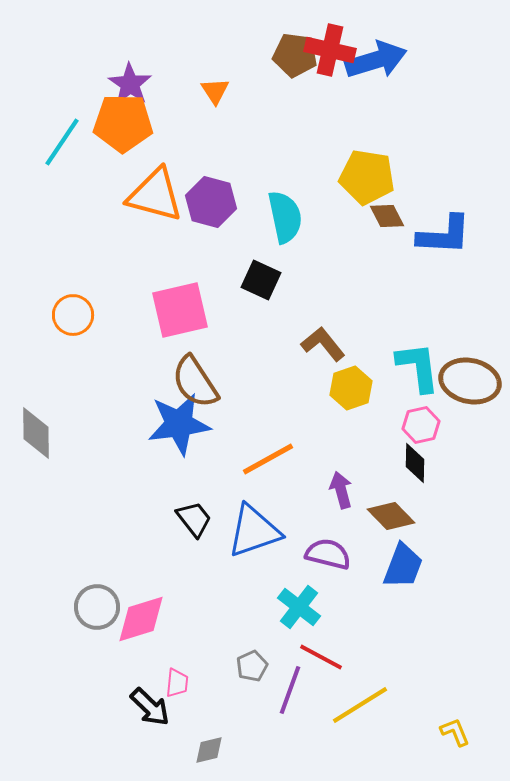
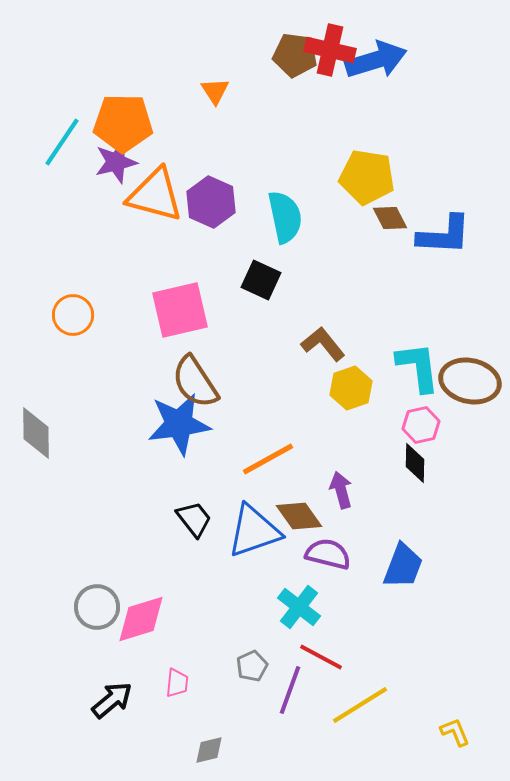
purple star at (130, 84): moved 14 px left, 78 px down; rotated 24 degrees clockwise
purple hexagon at (211, 202): rotated 9 degrees clockwise
brown diamond at (387, 216): moved 3 px right, 2 px down
brown diamond at (391, 516): moved 92 px left; rotated 9 degrees clockwise
black arrow at (150, 707): moved 38 px left, 7 px up; rotated 84 degrees counterclockwise
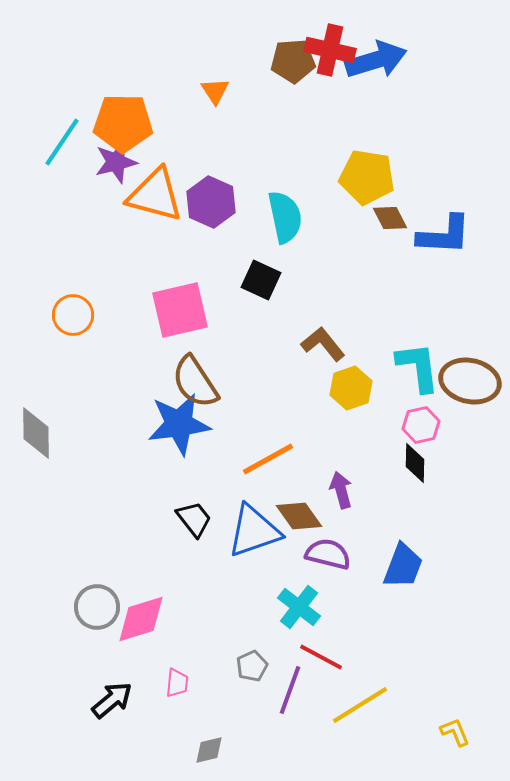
brown pentagon at (295, 55): moved 2 px left, 6 px down; rotated 12 degrees counterclockwise
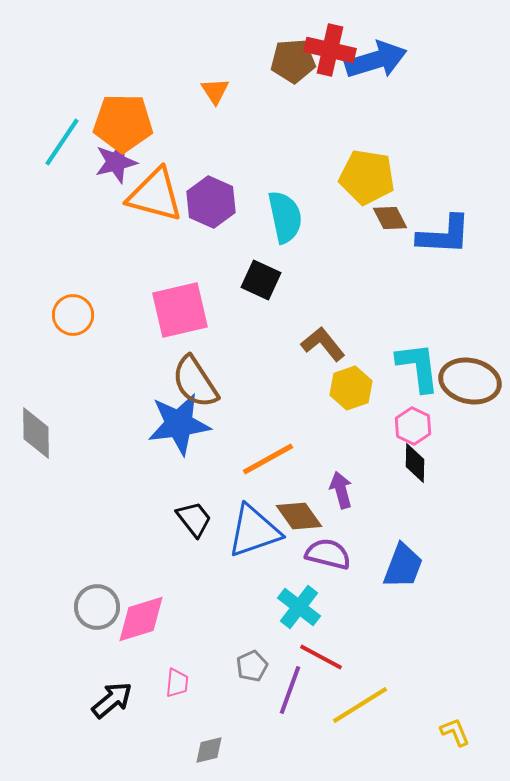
pink hexagon at (421, 425): moved 8 px left, 1 px down; rotated 21 degrees counterclockwise
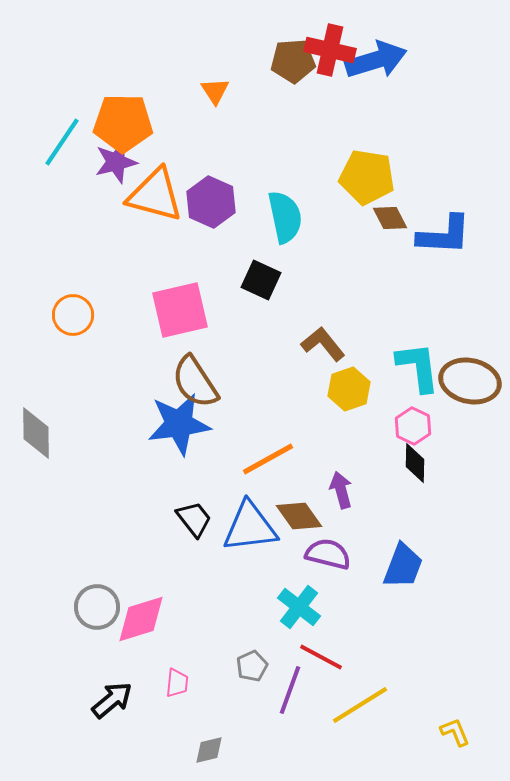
yellow hexagon at (351, 388): moved 2 px left, 1 px down
blue triangle at (254, 531): moved 4 px left, 4 px up; rotated 12 degrees clockwise
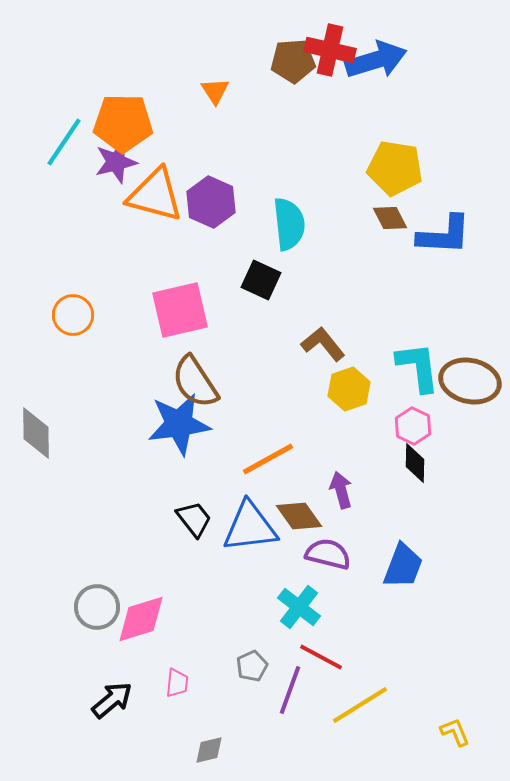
cyan line at (62, 142): moved 2 px right
yellow pentagon at (367, 177): moved 28 px right, 9 px up
cyan semicircle at (285, 217): moved 4 px right, 7 px down; rotated 6 degrees clockwise
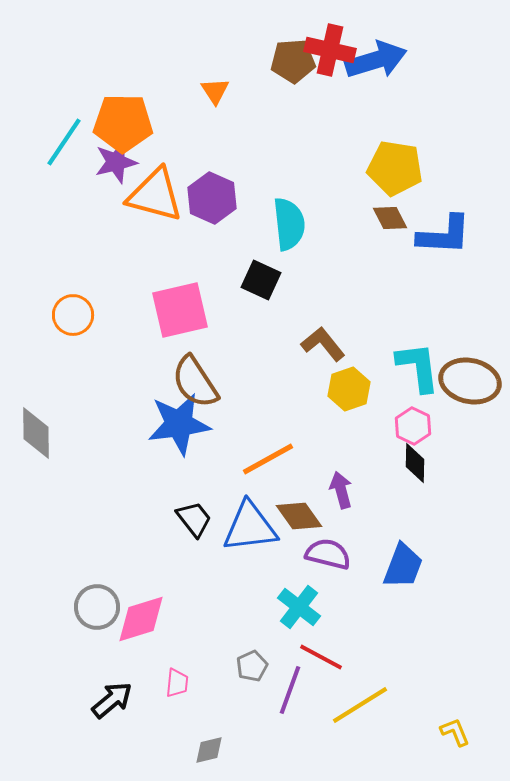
purple hexagon at (211, 202): moved 1 px right, 4 px up
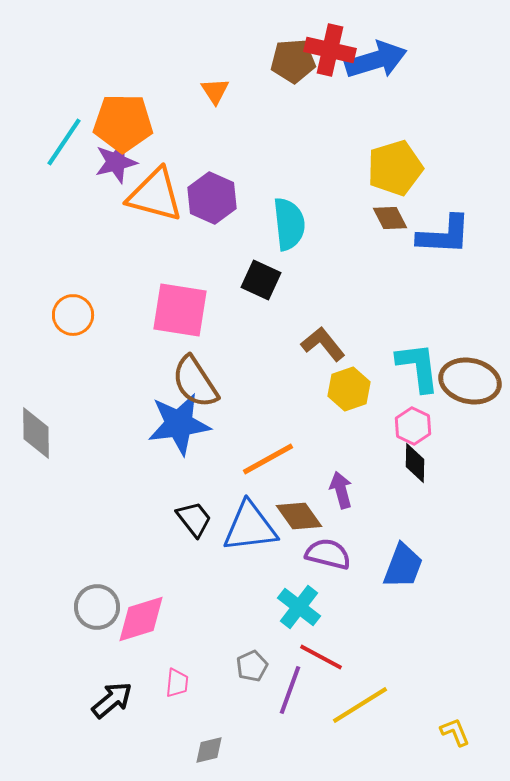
yellow pentagon at (395, 168): rotated 26 degrees counterclockwise
pink square at (180, 310): rotated 22 degrees clockwise
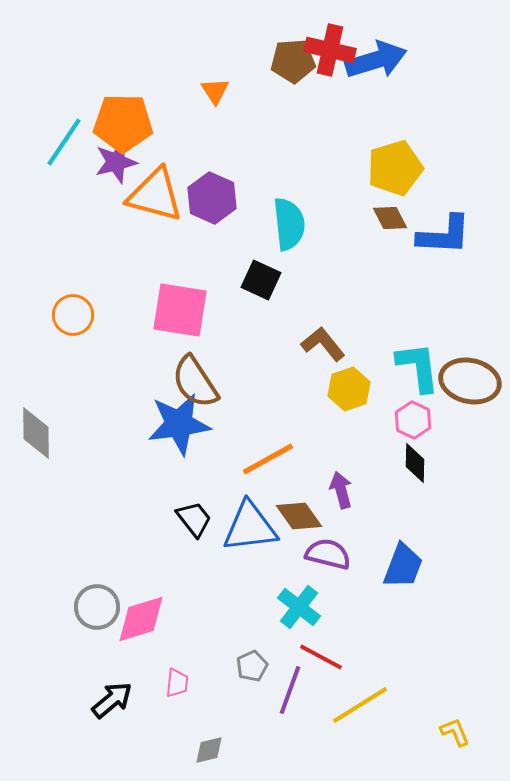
pink hexagon at (413, 426): moved 6 px up
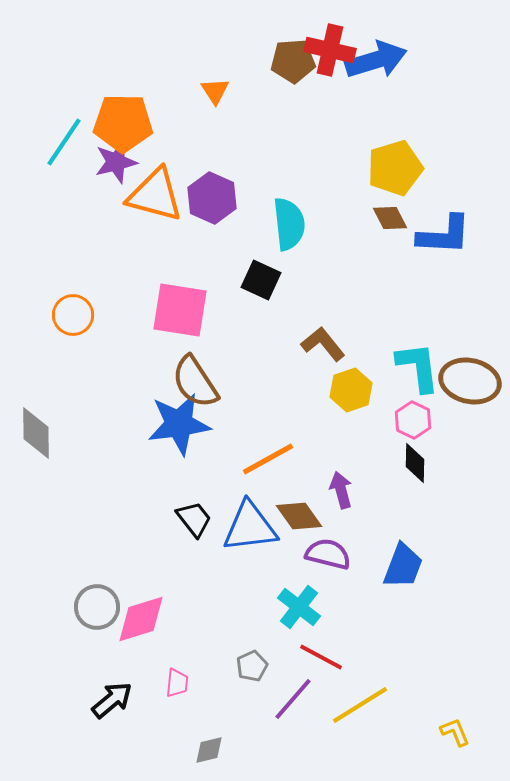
yellow hexagon at (349, 389): moved 2 px right, 1 px down
purple line at (290, 690): moved 3 px right, 9 px down; rotated 21 degrees clockwise
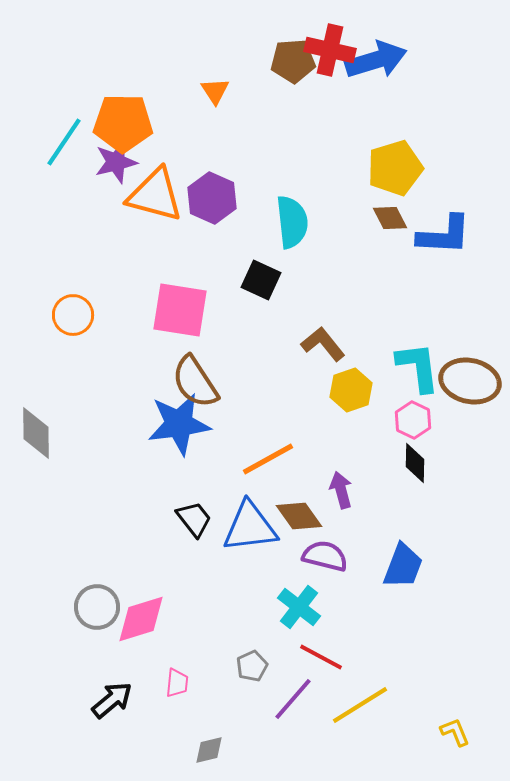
cyan semicircle at (289, 224): moved 3 px right, 2 px up
purple semicircle at (328, 554): moved 3 px left, 2 px down
